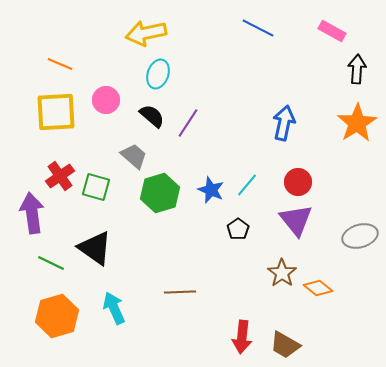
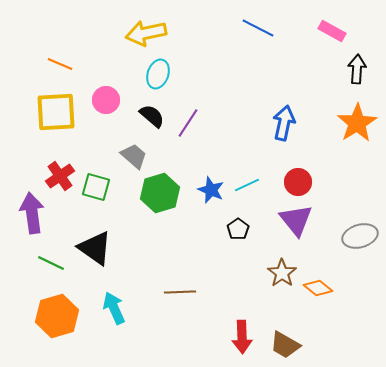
cyan line: rotated 25 degrees clockwise
red arrow: rotated 8 degrees counterclockwise
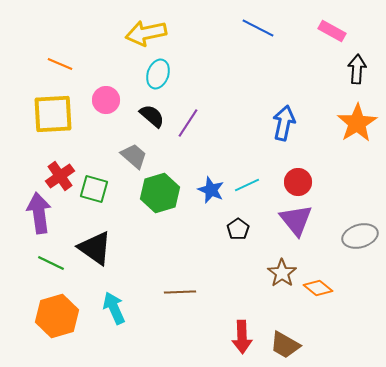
yellow square: moved 3 px left, 2 px down
green square: moved 2 px left, 2 px down
purple arrow: moved 7 px right
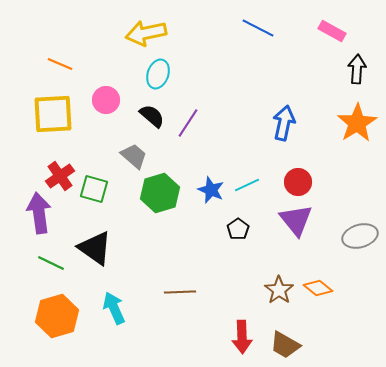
brown star: moved 3 px left, 17 px down
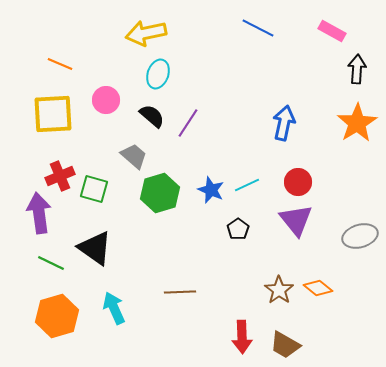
red cross: rotated 12 degrees clockwise
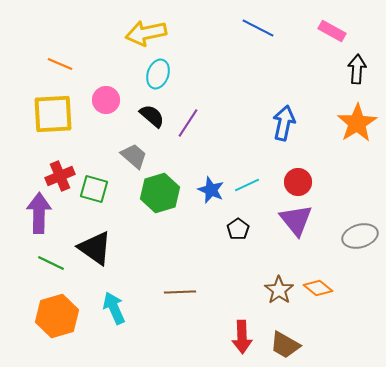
purple arrow: rotated 9 degrees clockwise
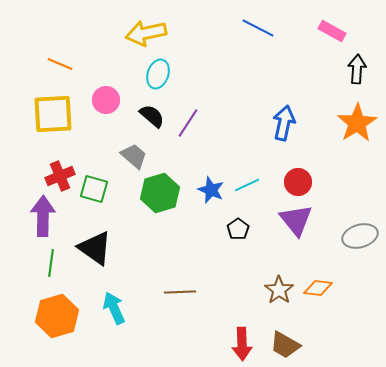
purple arrow: moved 4 px right, 3 px down
green line: rotated 72 degrees clockwise
orange diamond: rotated 32 degrees counterclockwise
red arrow: moved 7 px down
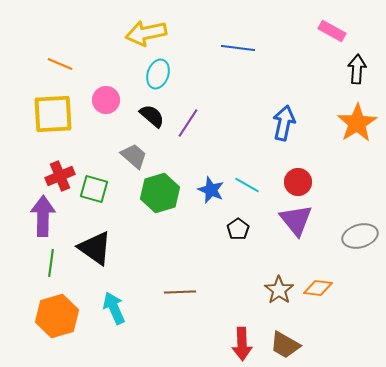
blue line: moved 20 px left, 20 px down; rotated 20 degrees counterclockwise
cyan line: rotated 55 degrees clockwise
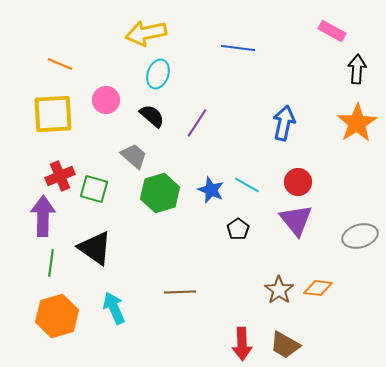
purple line: moved 9 px right
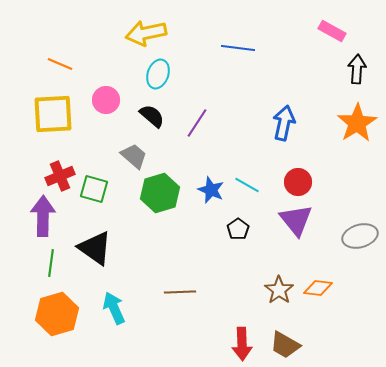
orange hexagon: moved 2 px up
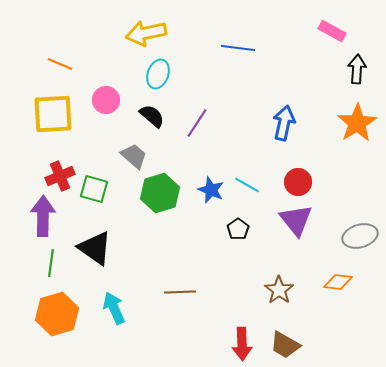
orange diamond: moved 20 px right, 6 px up
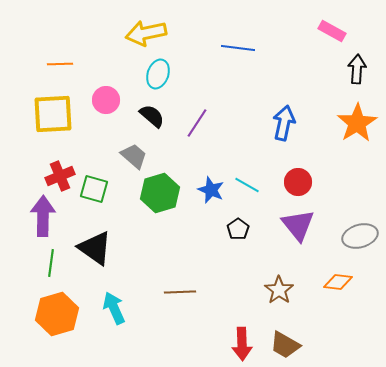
orange line: rotated 25 degrees counterclockwise
purple triangle: moved 2 px right, 5 px down
